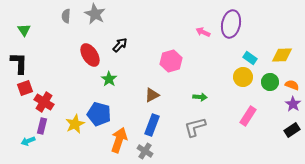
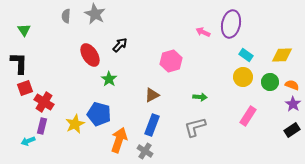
cyan rectangle: moved 4 px left, 3 px up
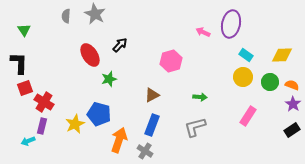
green star: rotated 21 degrees clockwise
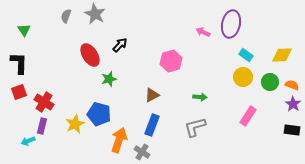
gray semicircle: rotated 16 degrees clockwise
red square: moved 6 px left, 4 px down
black rectangle: rotated 42 degrees clockwise
gray cross: moved 3 px left, 1 px down
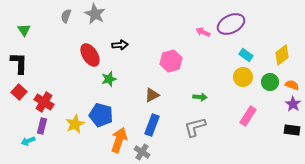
purple ellipse: rotated 52 degrees clockwise
black arrow: rotated 42 degrees clockwise
yellow diamond: rotated 35 degrees counterclockwise
red square: rotated 28 degrees counterclockwise
blue pentagon: moved 2 px right, 1 px down
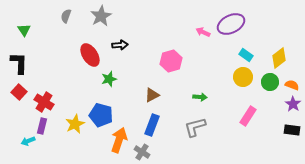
gray star: moved 6 px right, 2 px down; rotated 15 degrees clockwise
yellow diamond: moved 3 px left, 3 px down
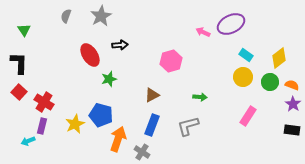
gray L-shape: moved 7 px left, 1 px up
orange arrow: moved 1 px left, 1 px up
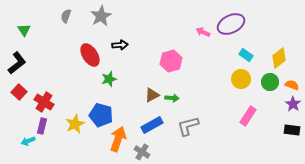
black L-shape: moved 2 px left; rotated 50 degrees clockwise
yellow circle: moved 2 px left, 2 px down
green arrow: moved 28 px left, 1 px down
blue rectangle: rotated 40 degrees clockwise
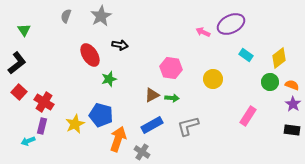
black arrow: rotated 14 degrees clockwise
pink hexagon: moved 7 px down; rotated 25 degrees clockwise
yellow circle: moved 28 px left
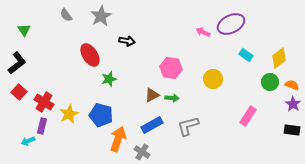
gray semicircle: moved 1 px up; rotated 56 degrees counterclockwise
black arrow: moved 7 px right, 4 px up
yellow star: moved 6 px left, 10 px up
